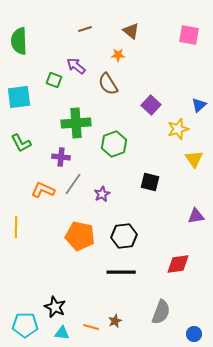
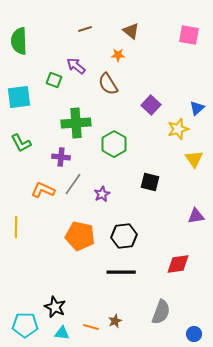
blue triangle: moved 2 px left, 3 px down
green hexagon: rotated 10 degrees counterclockwise
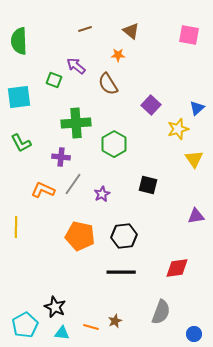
black square: moved 2 px left, 3 px down
red diamond: moved 1 px left, 4 px down
cyan pentagon: rotated 30 degrees counterclockwise
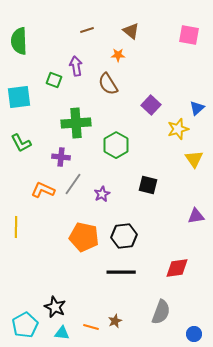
brown line: moved 2 px right, 1 px down
purple arrow: rotated 42 degrees clockwise
green hexagon: moved 2 px right, 1 px down
orange pentagon: moved 4 px right, 1 px down
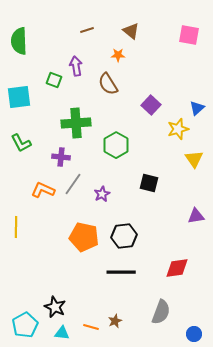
black square: moved 1 px right, 2 px up
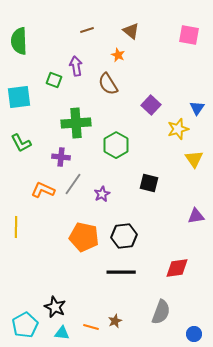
orange star: rotated 24 degrees clockwise
blue triangle: rotated 14 degrees counterclockwise
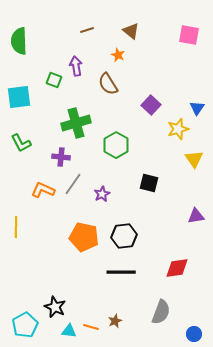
green cross: rotated 12 degrees counterclockwise
cyan triangle: moved 7 px right, 2 px up
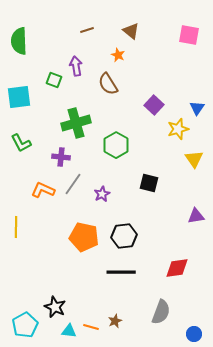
purple square: moved 3 px right
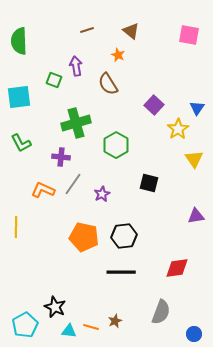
yellow star: rotated 15 degrees counterclockwise
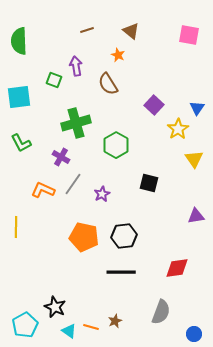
purple cross: rotated 24 degrees clockwise
cyan triangle: rotated 28 degrees clockwise
